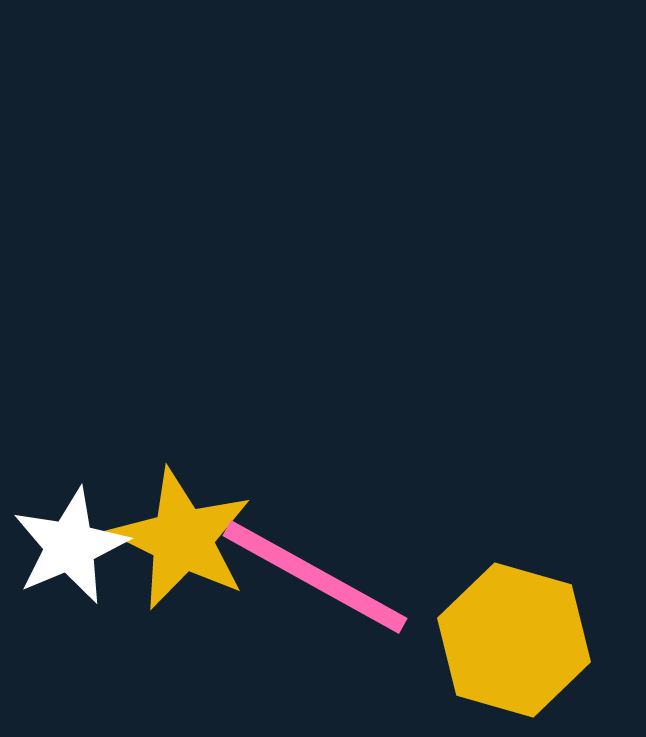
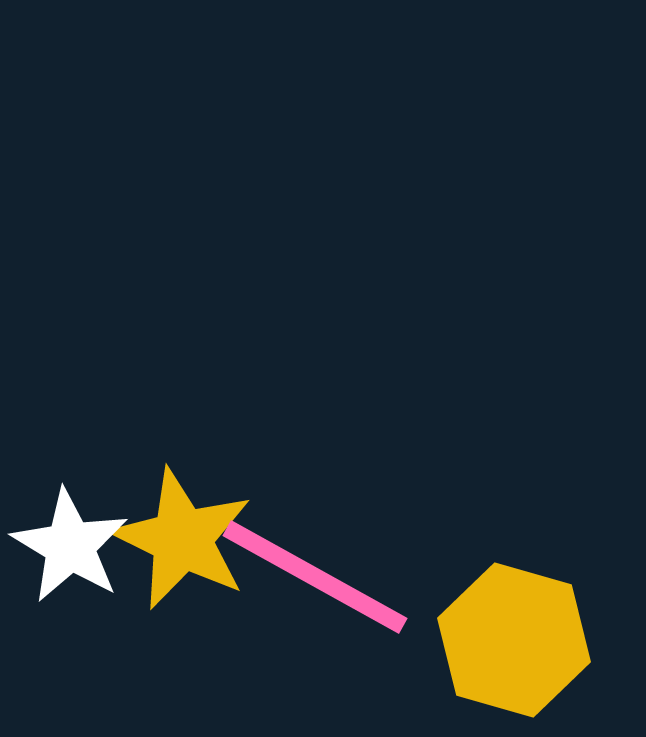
white star: rotated 18 degrees counterclockwise
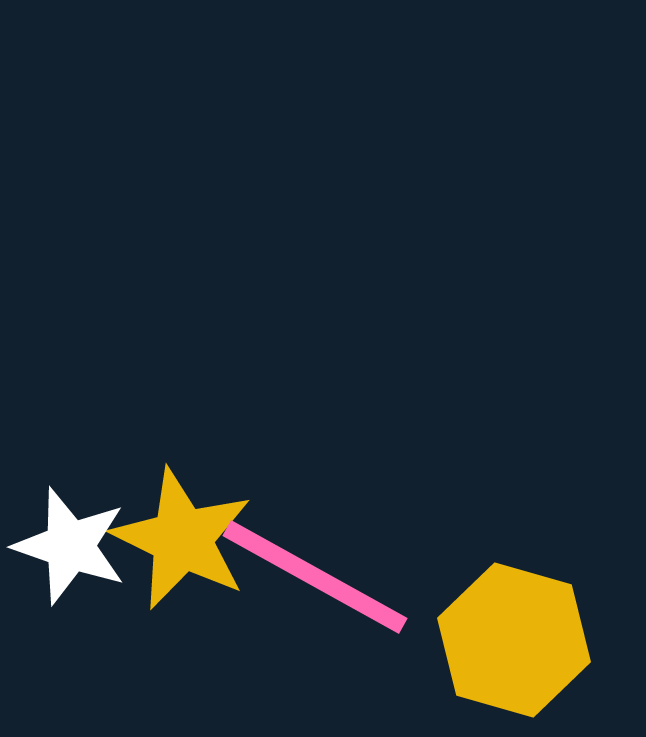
white star: rotated 12 degrees counterclockwise
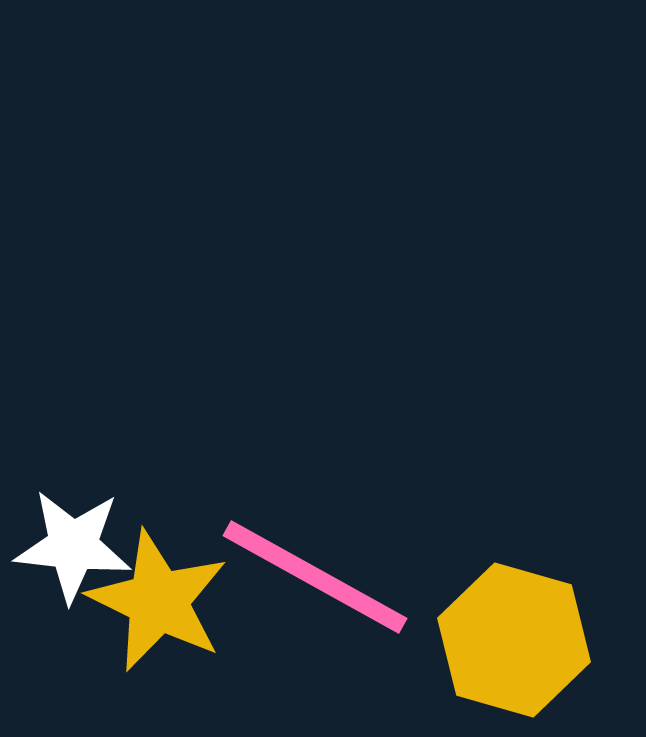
yellow star: moved 24 px left, 62 px down
white star: moved 3 px right; rotated 13 degrees counterclockwise
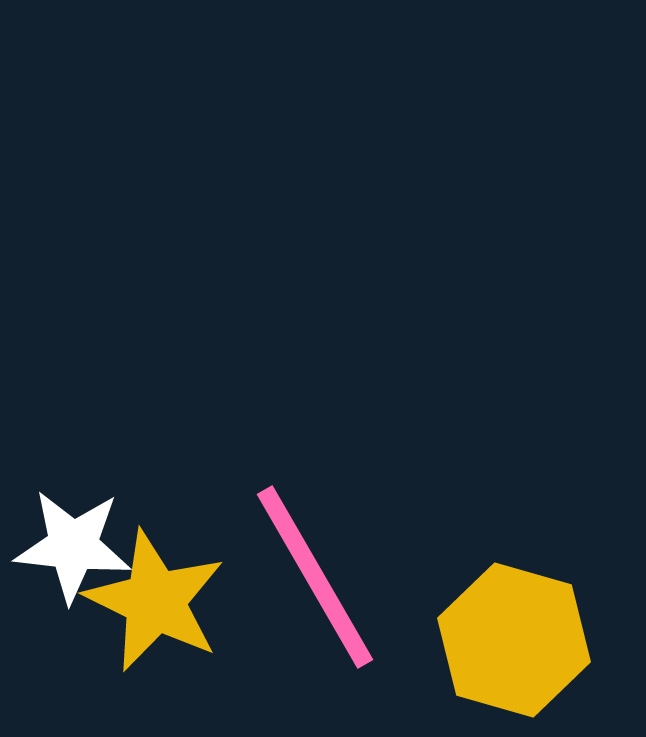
pink line: rotated 31 degrees clockwise
yellow star: moved 3 px left
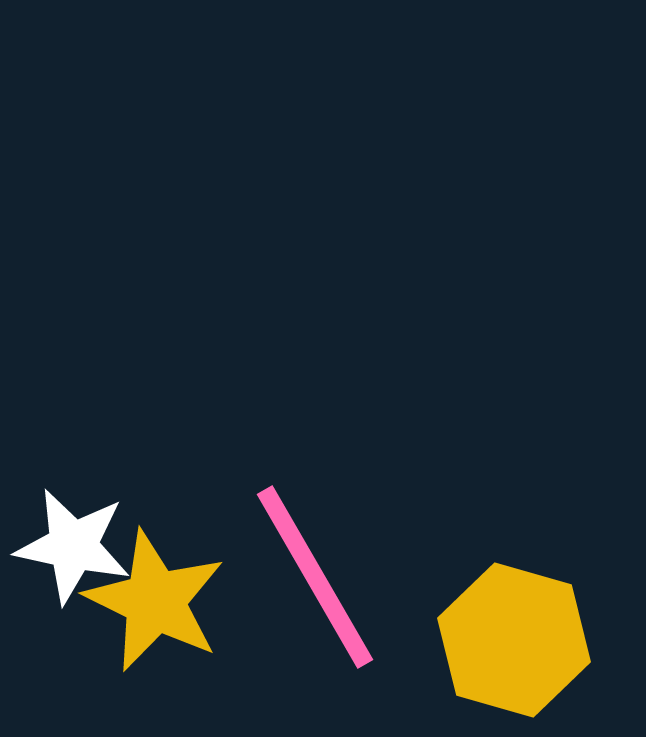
white star: rotated 6 degrees clockwise
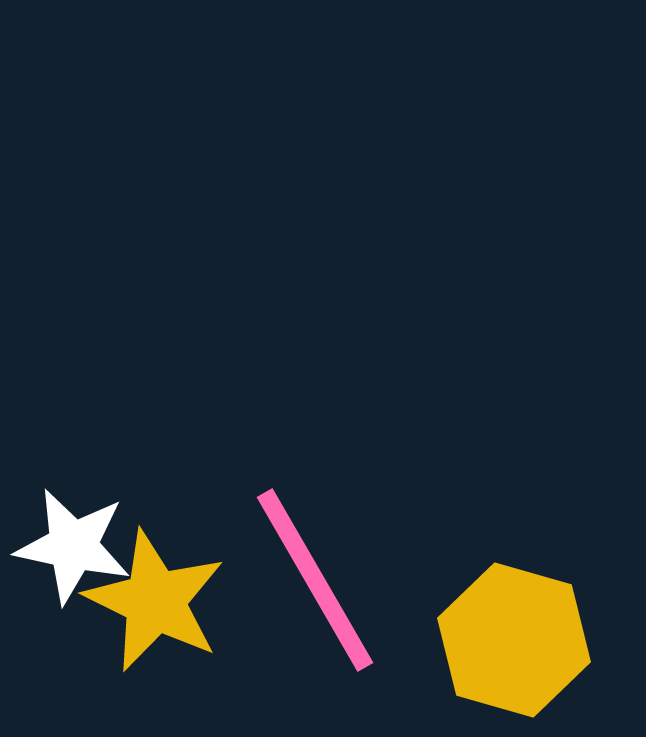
pink line: moved 3 px down
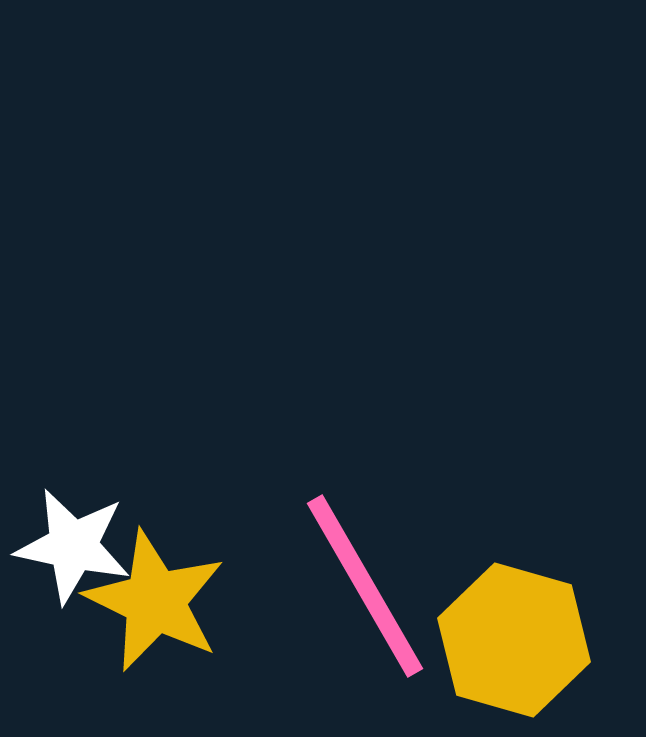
pink line: moved 50 px right, 6 px down
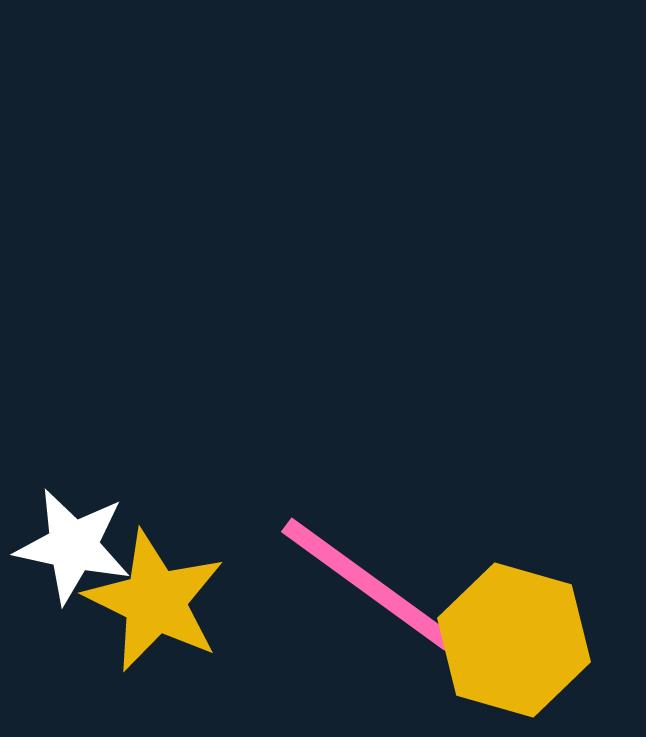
pink line: moved 3 px right, 2 px up; rotated 24 degrees counterclockwise
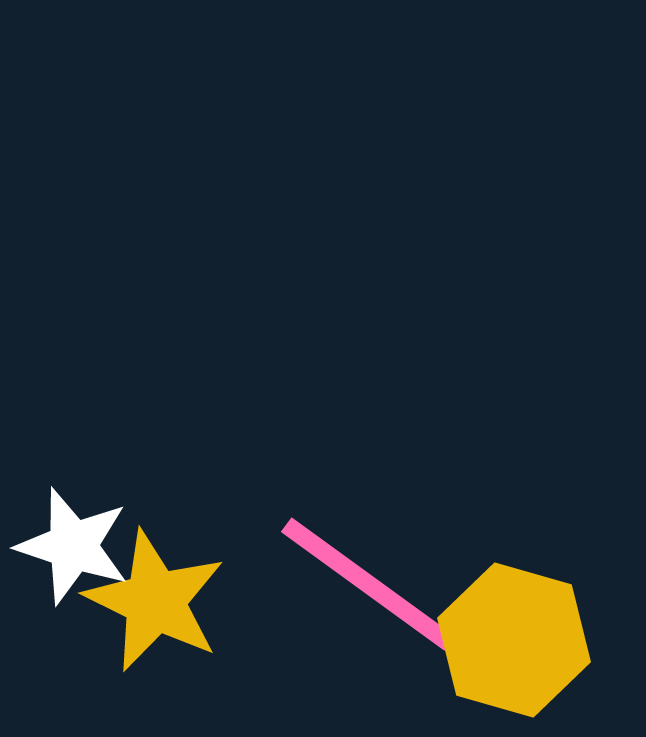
white star: rotated 6 degrees clockwise
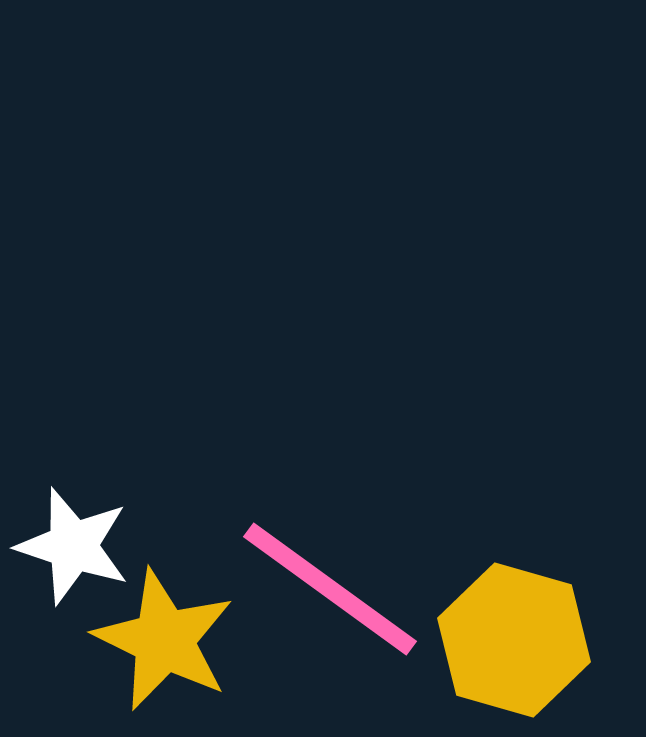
pink line: moved 38 px left, 5 px down
yellow star: moved 9 px right, 39 px down
